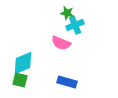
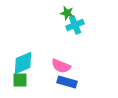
pink semicircle: moved 23 px down
green square: rotated 14 degrees counterclockwise
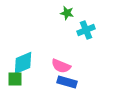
cyan cross: moved 11 px right, 5 px down
green square: moved 5 px left, 1 px up
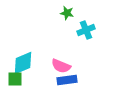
blue rectangle: moved 2 px up; rotated 24 degrees counterclockwise
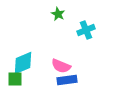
green star: moved 9 px left, 1 px down; rotated 16 degrees clockwise
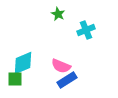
blue rectangle: rotated 24 degrees counterclockwise
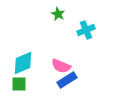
green square: moved 4 px right, 5 px down
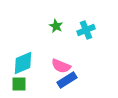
green star: moved 2 px left, 12 px down
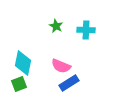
cyan cross: rotated 24 degrees clockwise
cyan diamond: rotated 55 degrees counterclockwise
blue rectangle: moved 2 px right, 3 px down
green square: rotated 21 degrees counterclockwise
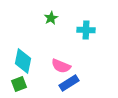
green star: moved 5 px left, 8 px up; rotated 16 degrees clockwise
cyan diamond: moved 2 px up
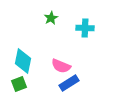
cyan cross: moved 1 px left, 2 px up
